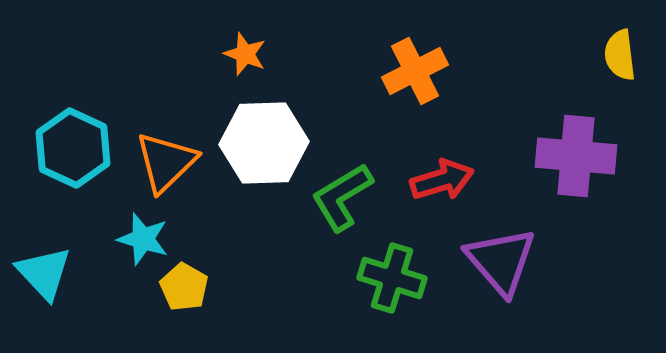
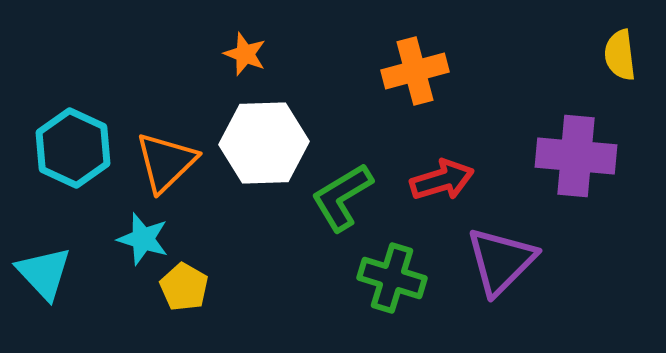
orange cross: rotated 12 degrees clockwise
purple triangle: rotated 26 degrees clockwise
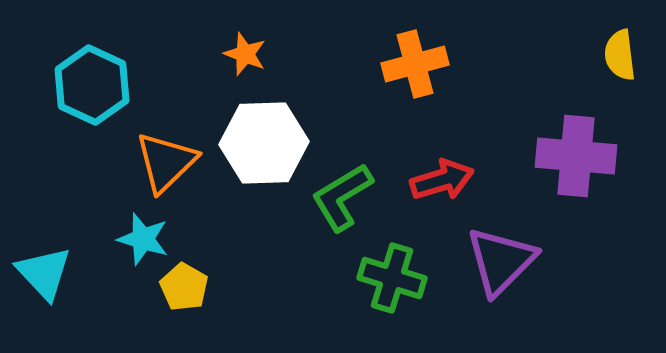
orange cross: moved 7 px up
cyan hexagon: moved 19 px right, 63 px up
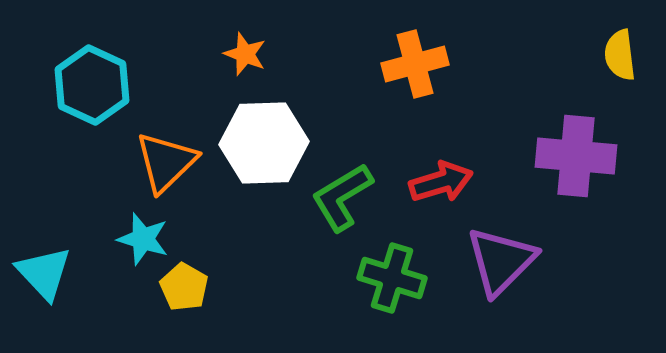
red arrow: moved 1 px left, 2 px down
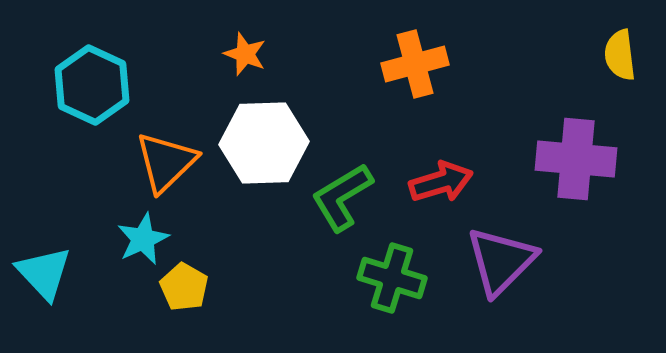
purple cross: moved 3 px down
cyan star: rotated 30 degrees clockwise
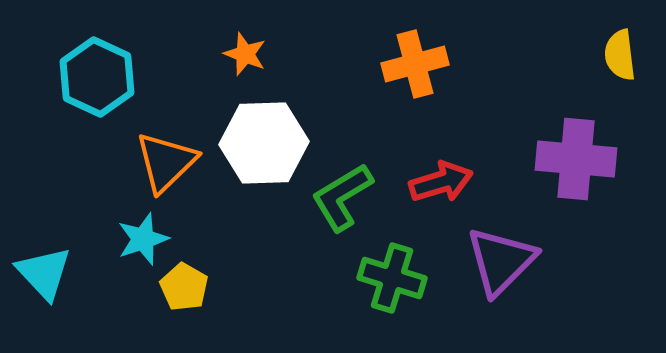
cyan hexagon: moved 5 px right, 8 px up
cyan star: rotated 6 degrees clockwise
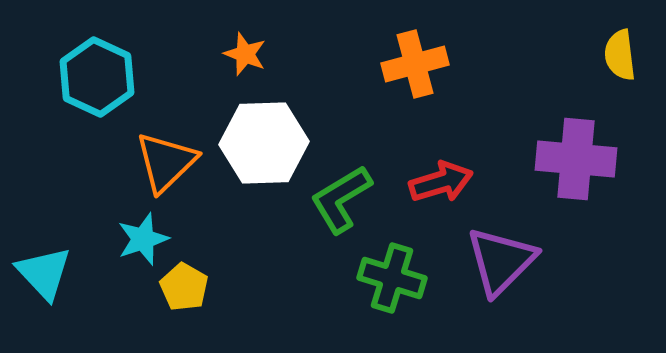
green L-shape: moved 1 px left, 2 px down
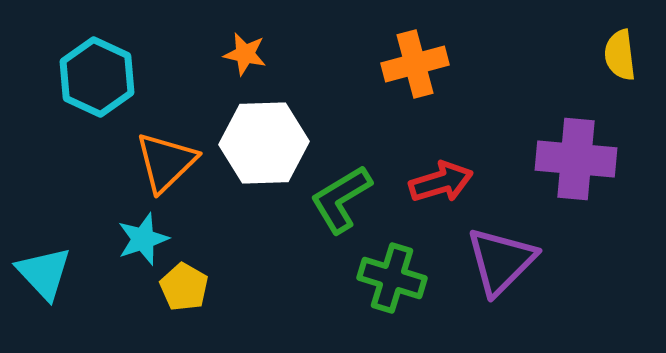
orange star: rotated 9 degrees counterclockwise
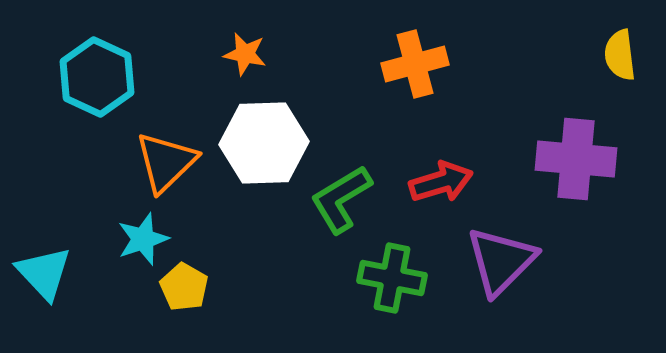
green cross: rotated 6 degrees counterclockwise
